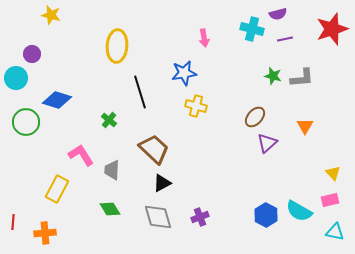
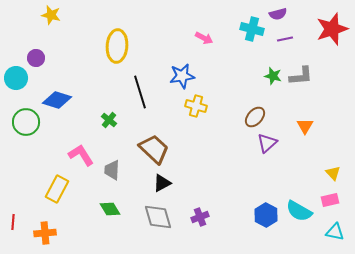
pink arrow: rotated 54 degrees counterclockwise
purple circle: moved 4 px right, 4 px down
blue star: moved 2 px left, 3 px down
gray L-shape: moved 1 px left, 2 px up
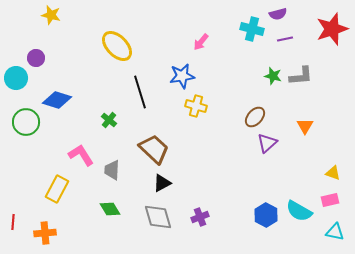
pink arrow: moved 3 px left, 4 px down; rotated 102 degrees clockwise
yellow ellipse: rotated 48 degrees counterclockwise
yellow triangle: rotated 28 degrees counterclockwise
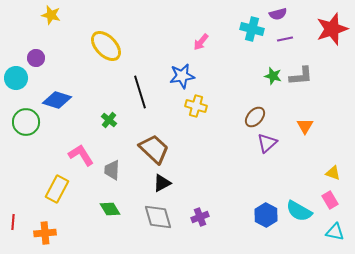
yellow ellipse: moved 11 px left
pink rectangle: rotated 72 degrees clockwise
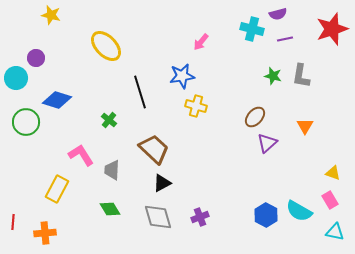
gray L-shape: rotated 105 degrees clockwise
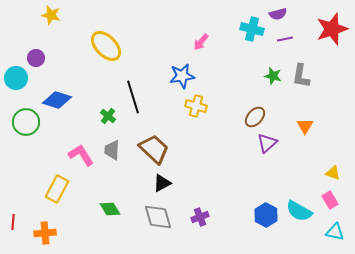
black line: moved 7 px left, 5 px down
green cross: moved 1 px left, 4 px up
gray trapezoid: moved 20 px up
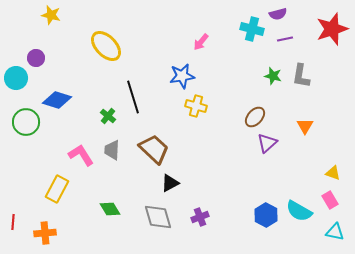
black triangle: moved 8 px right
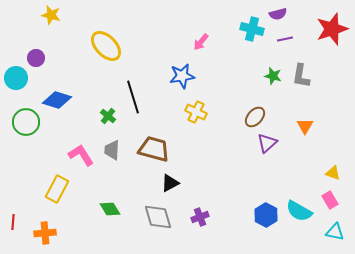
yellow cross: moved 6 px down; rotated 10 degrees clockwise
brown trapezoid: rotated 28 degrees counterclockwise
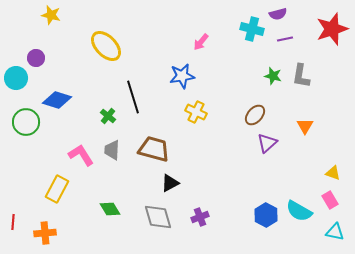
brown ellipse: moved 2 px up
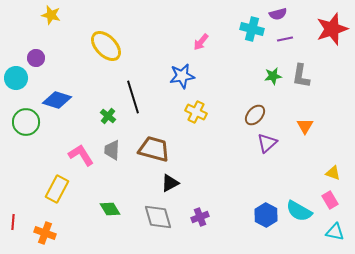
green star: rotated 24 degrees counterclockwise
orange cross: rotated 25 degrees clockwise
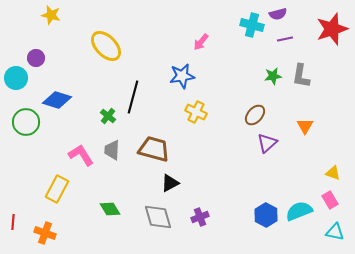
cyan cross: moved 4 px up
black line: rotated 32 degrees clockwise
cyan semicircle: rotated 128 degrees clockwise
